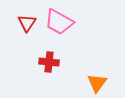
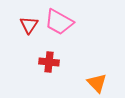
red triangle: moved 2 px right, 2 px down
orange triangle: rotated 20 degrees counterclockwise
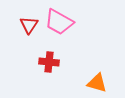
orange triangle: rotated 30 degrees counterclockwise
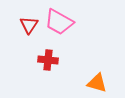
red cross: moved 1 px left, 2 px up
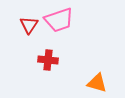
pink trapezoid: moved 2 px up; rotated 48 degrees counterclockwise
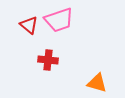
red triangle: rotated 24 degrees counterclockwise
